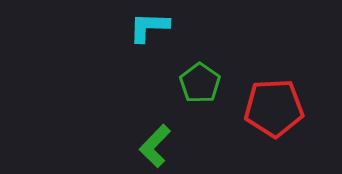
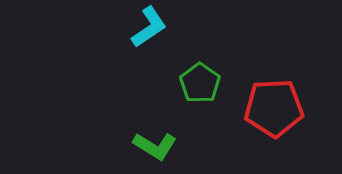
cyan L-shape: rotated 144 degrees clockwise
green L-shape: rotated 102 degrees counterclockwise
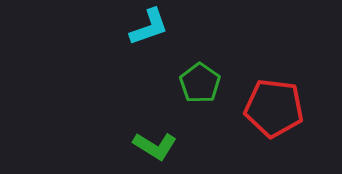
cyan L-shape: rotated 15 degrees clockwise
red pentagon: rotated 10 degrees clockwise
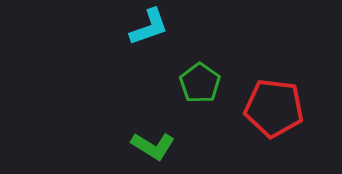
green L-shape: moved 2 px left
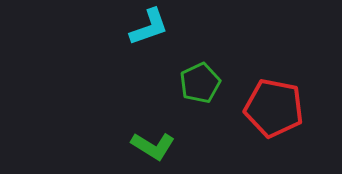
green pentagon: rotated 12 degrees clockwise
red pentagon: rotated 4 degrees clockwise
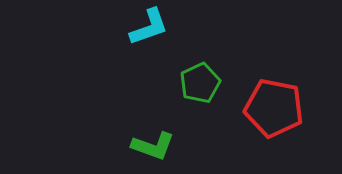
green L-shape: rotated 12 degrees counterclockwise
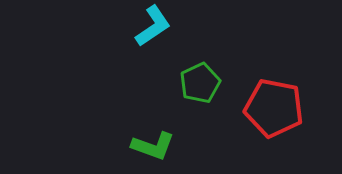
cyan L-shape: moved 4 px right, 1 px up; rotated 15 degrees counterclockwise
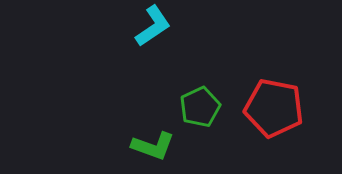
green pentagon: moved 24 px down
